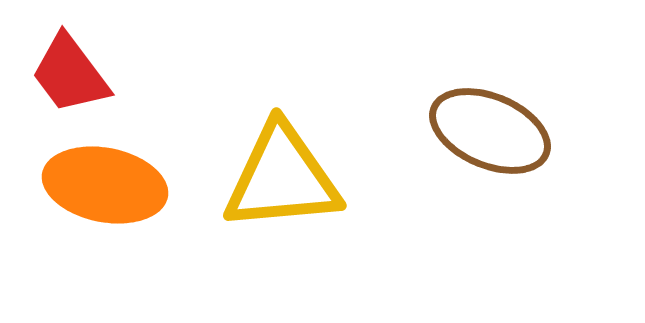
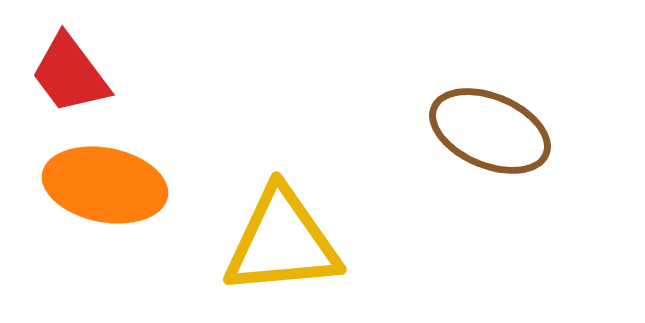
yellow triangle: moved 64 px down
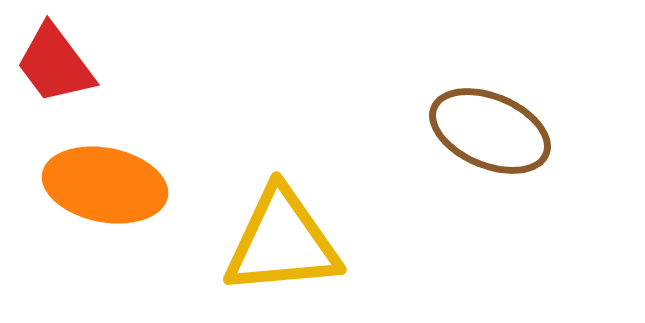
red trapezoid: moved 15 px left, 10 px up
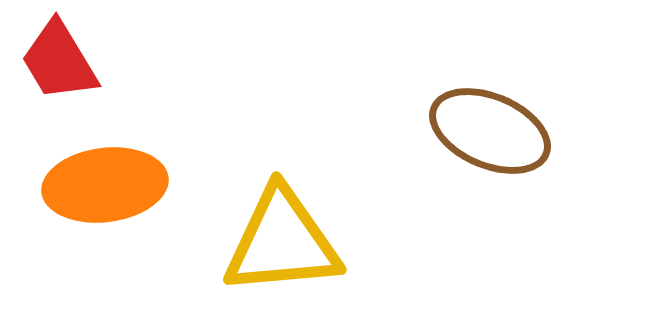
red trapezoid: moved 4 px right, 3 px up; rotated 6 degrees clockwise
orange ellipse: rotated 18 degrees counterclockwise
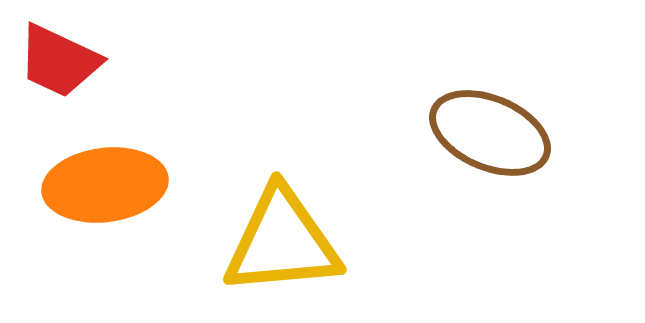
red trapezoid: rotated 34 degrees counterclockwise
brown ellipse: moved 2 px down
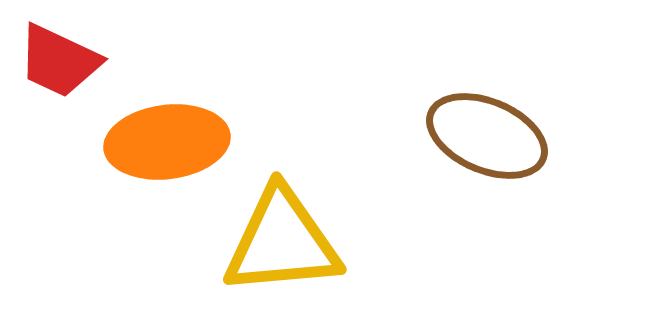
brown ellipse: moved 3 px left, 3 px down
orange ellipse: moved 62 px right, 43 px up
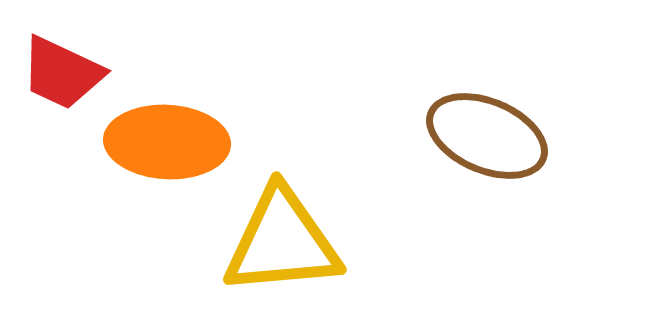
red trapezoid: moved 3 px right, 12 px down
orange ellipse: rotated 10 degrees clockwise
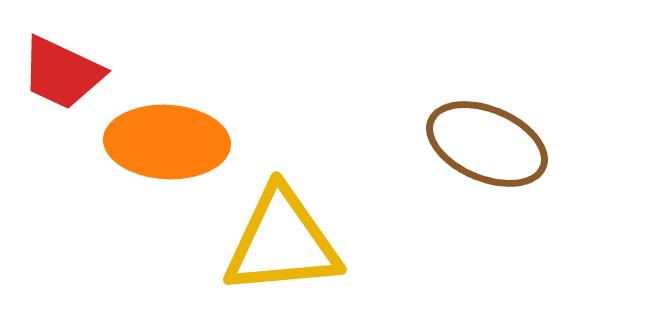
brown ellipse: moved 8 px down
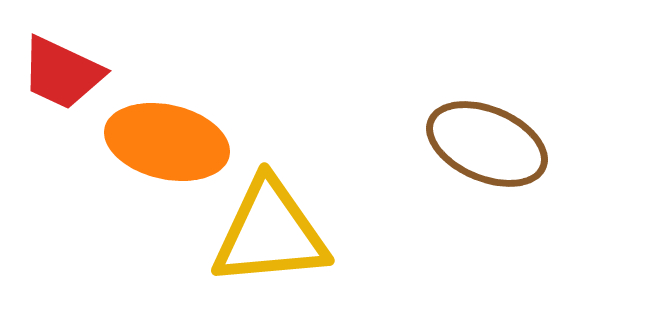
orange ellipse: rotated 10 degrees clockwise
yellow triangle: moved 12 px left, 9 px up
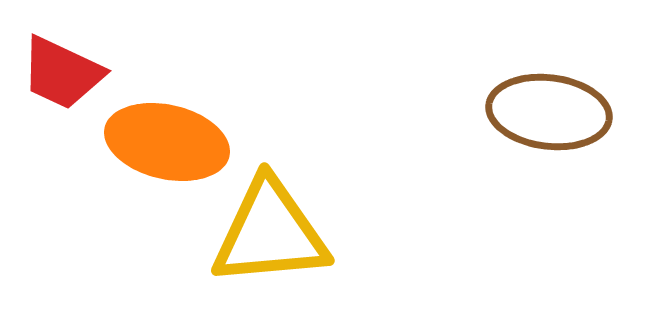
brown ellipse: moved 62 px right, 32 px up; rotated 16 degrees counterclockwise
